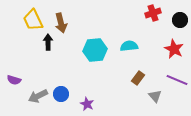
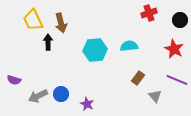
red cross: moved 4 px left
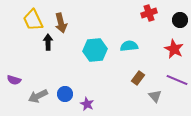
blue circle: moved 4 px right
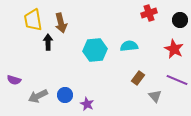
yellow trapezoid: rotated 15 degrees clockwise
blue circle: moved 1 px down
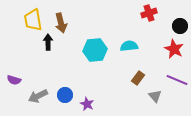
black circle: moved 6 px down
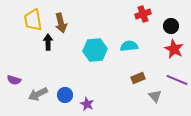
red cross: moved 6 px left, 1 px down
black circle: moved 9 px left
brown rectangle: rotated 32 degrees clockwise
gray arrow: moved 2 px up
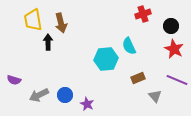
cyan semicircle: rotated 108 degrees counterclockwise
cyan hexagon: moved 11 px right, 9 px down
gray arrow: moved 1 px right, 1 px down
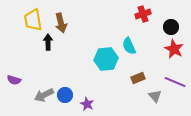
black circle: moved 1 px down
purple line: moved 2 px left, 2 px down
gray arrow: moved 5 px right
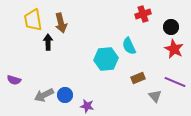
purple star: moved 2 px down; rotated 16 degrees counterclockwise
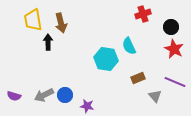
cyan hexagon: rotated 15 degrees clockwise
purple semicircle: moved 16 px down
